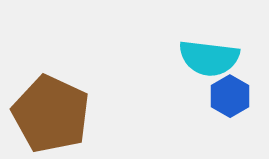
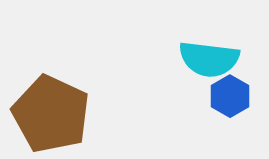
cyan semicircle: moved 1 px down
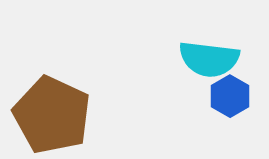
brown pentagon: moved 1 px right, 1 px down
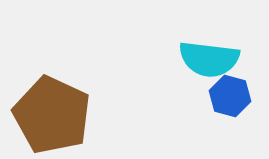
blue hexagon: rotated 15 degrees counterclockwise
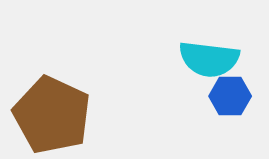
blue hexagon: rotated 15 degrees counterclockwise
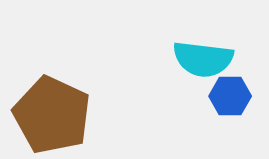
cyan semicircle: moved 6 px left
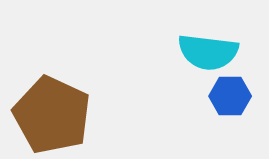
cyan semicircle: moved 5 px right, 7 px up
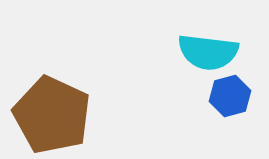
blue hexagon: rotated 15 degrees counterclockwise
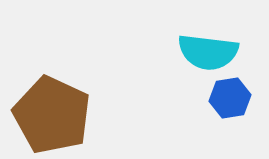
blue hexagon: moved 2 px down; rotated 6 degrees clockwise
